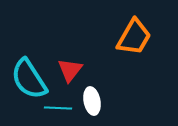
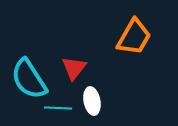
red triangle: moved 4 px right, 2 px up
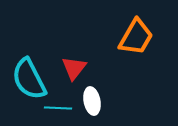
orange trapezoid: moved 2 px right
cyan semicircle: rotated 6 degrees clockwise
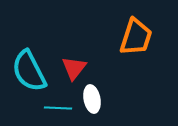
orange trapezoid: rotated 12 degrees counterclockwise
cyan semicircle: moved 8 px up
white ellipse: moved 2 px up
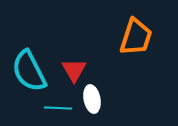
red triangle: moved 2 px down; rotated 8 degrees counterclockwise
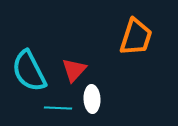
red triangle: rotated 12 degrees clockwise
white ellipse: rotated 8 degrees clockwise
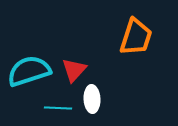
cyan semicircle: rotated 99 degrees clockwise
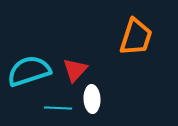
red triangle: moved 1 px right
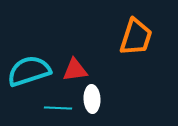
red triangle: rotated 40 degrees clockwise
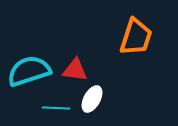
red triangle: rotated 16 degrees clockwise
white ellipse: rotated 32 degrees clockwise
cyan line: moved 2 px left
